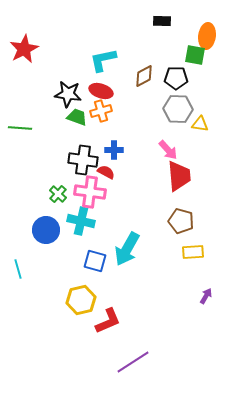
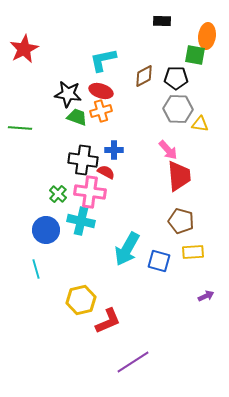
blue square: moved 64 px right
cyan line: moved 18 px right
purple arrow: rotated 35 degrees clockwise
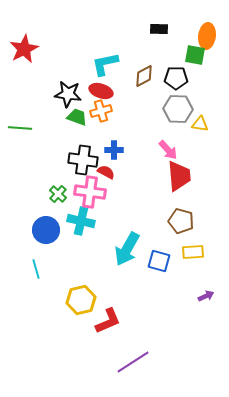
black rectangle: moved 3 px left, 8 px down
cyan L-shape: moved 2 px right, 4 px down
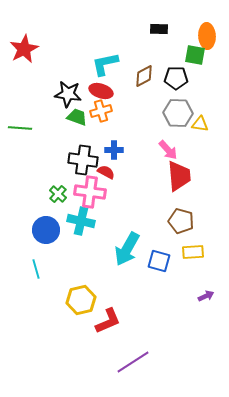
orange ellipse: rotated 10 degrees counterclockwise
gray hexagon: moved 4 px down
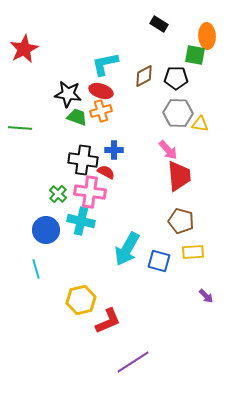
black rectangle: moved 5 px up; rotated 30 degrees clockwise
purple arrow: rotated 70 degrees clockwise
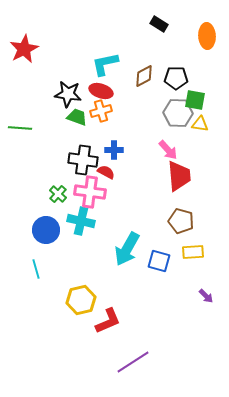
green square: moved 45 px down
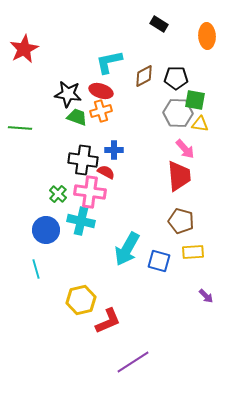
cyan L-shape: moved 4 px right, 2 px up
pink arrow: moved 17 px right, 1 px up
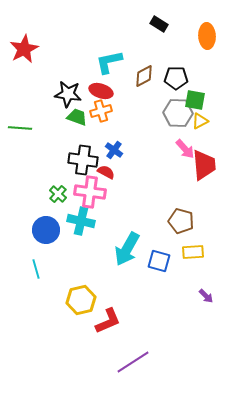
yellow triangle: moved 3 px up; rotated 36 degrees counterclockwise
blue cross: rotated 36 degrees clockwise
red trapezoid: moved 25 px right, 11 px up
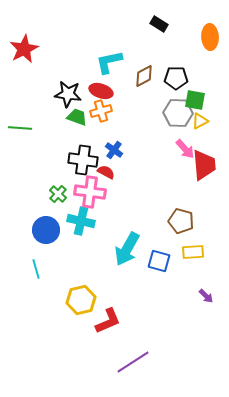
orange ellipse: moved 3 px right, 1 px down
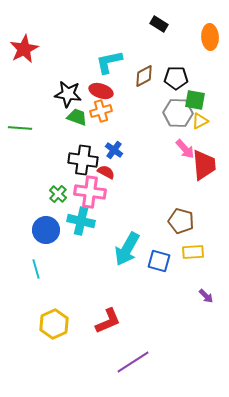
yellow hexagon: moved 27 px left, 24 px down; rotated 12 degrees counterclockwise
